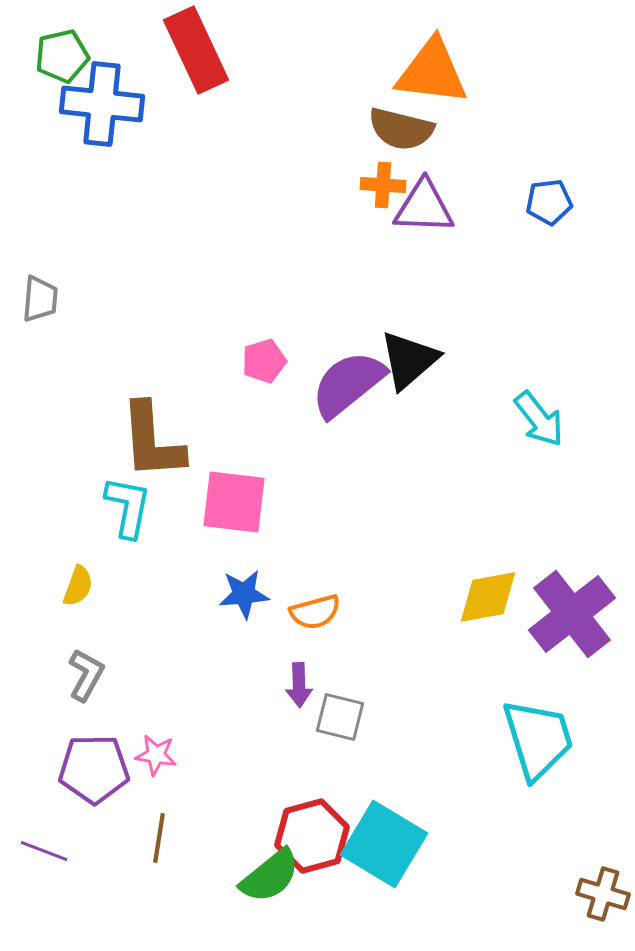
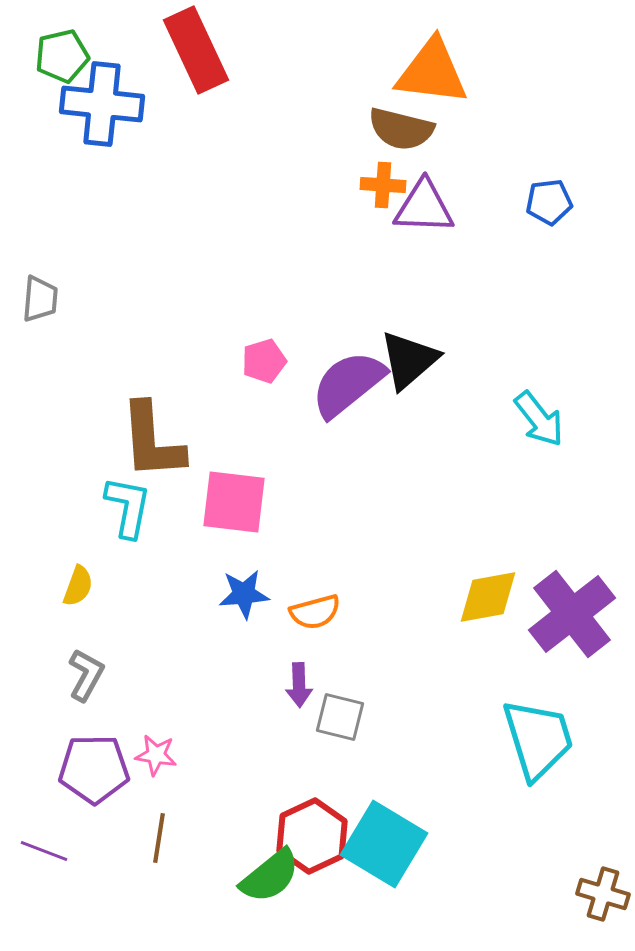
red hexagon: rotated 10 degrees counterclockwise
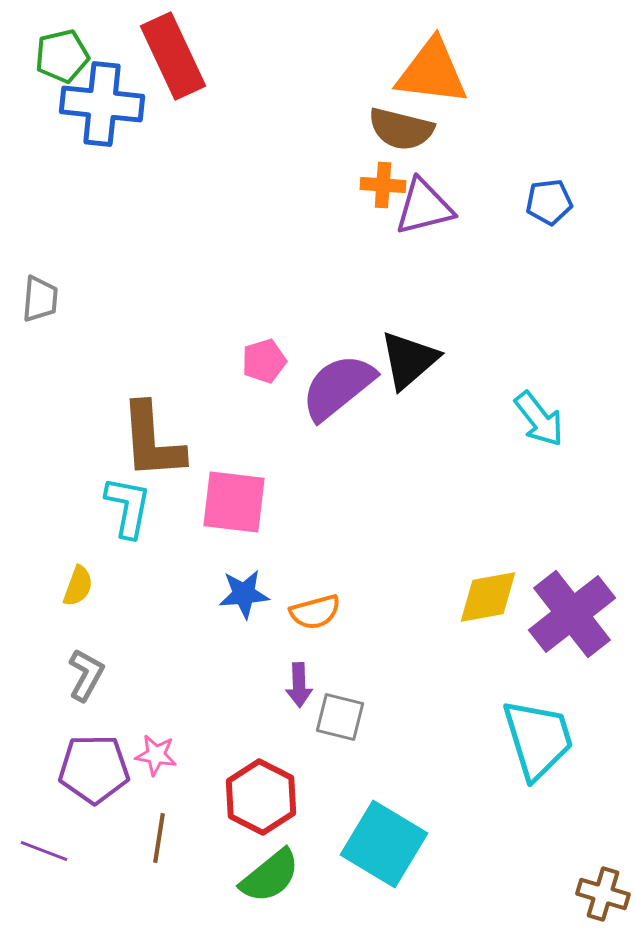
red rectangle: moved 23 px left, 6 px down
purple triangle: rotated 16 degrees counterclockwise
purple semicircle: moved 10 px left, 3 px down
red hexagon: moved 51 px left, 39 px up; rotated 8 degrees counterclockwise
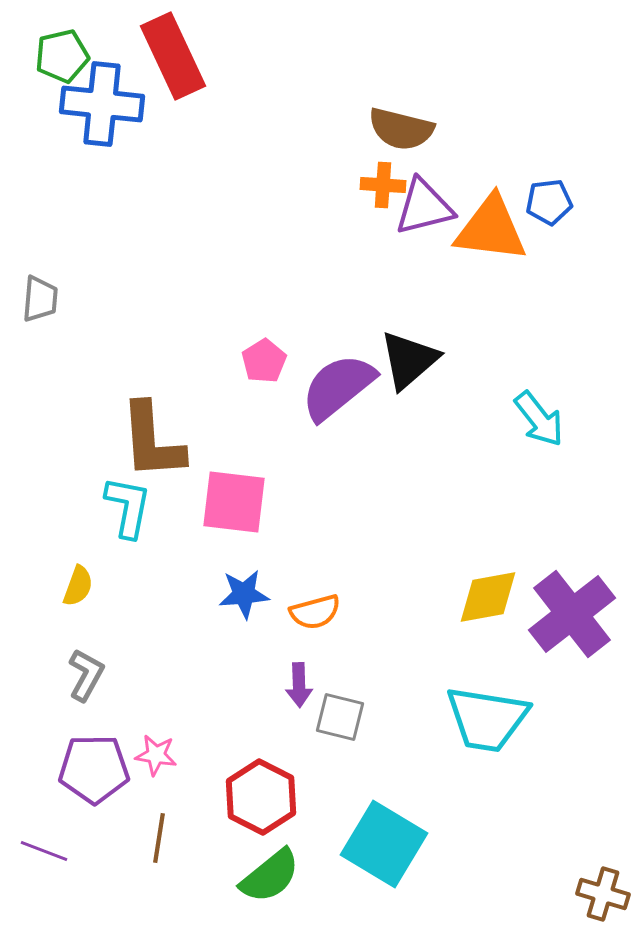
orange triangle: moved 59 px right, 157 px down
pink pentagon: rotated 15 degrees counterclockwise
cyan trapezoid: moved 51 px left, 20 px up; rotated 116 degrees clockwise
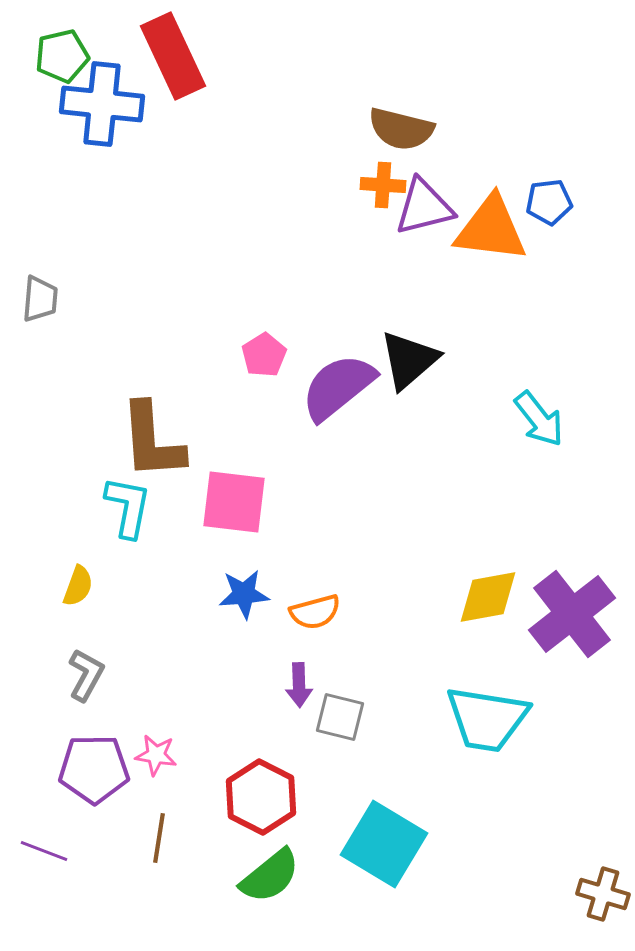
pink pentagon: moved 6 px up
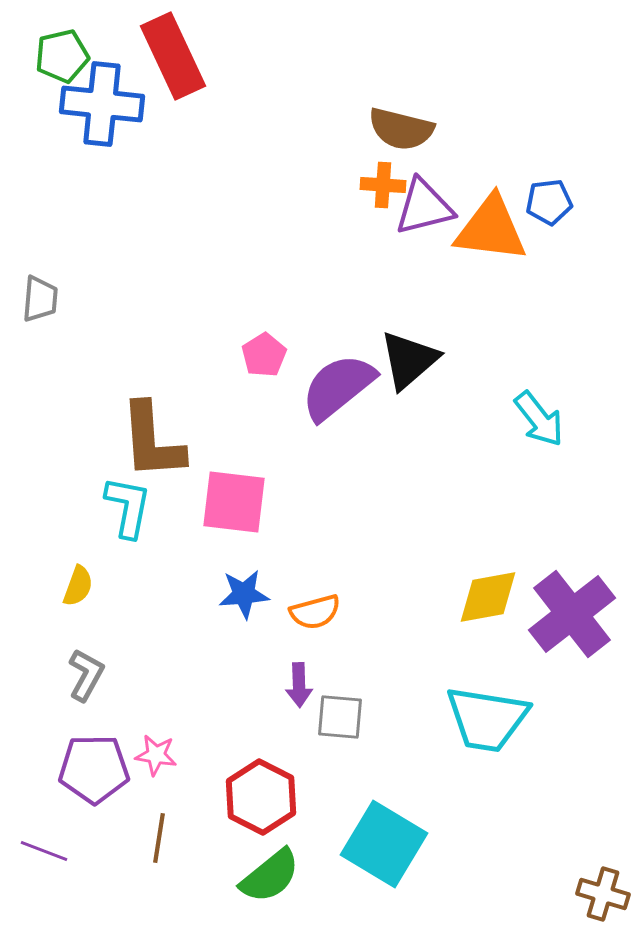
gray square: rotated 9 degrees counterclockwise
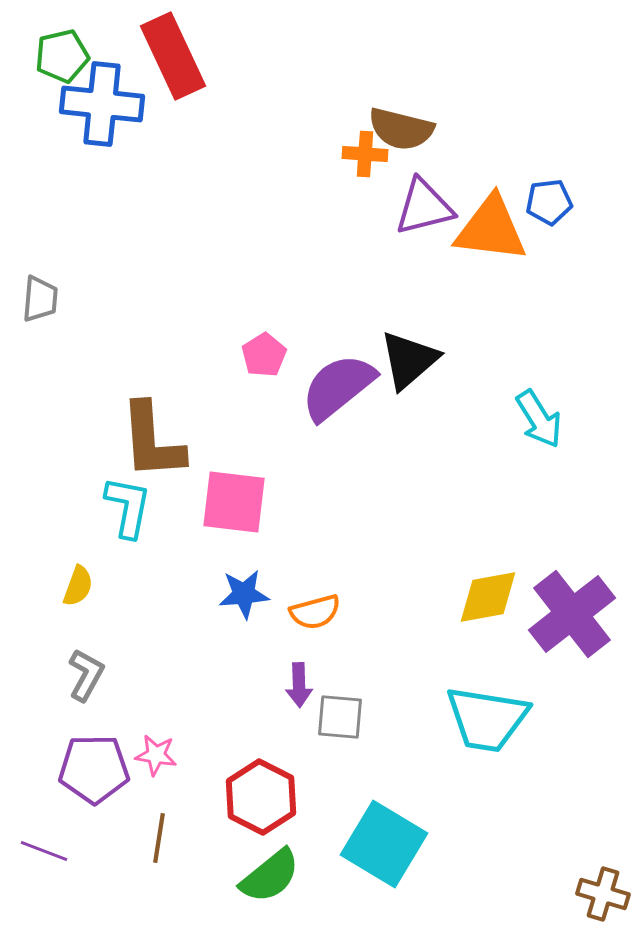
orange cross: moved 18 px left, 31 px up
cyan arrow: rotated 6 degrees clockwise
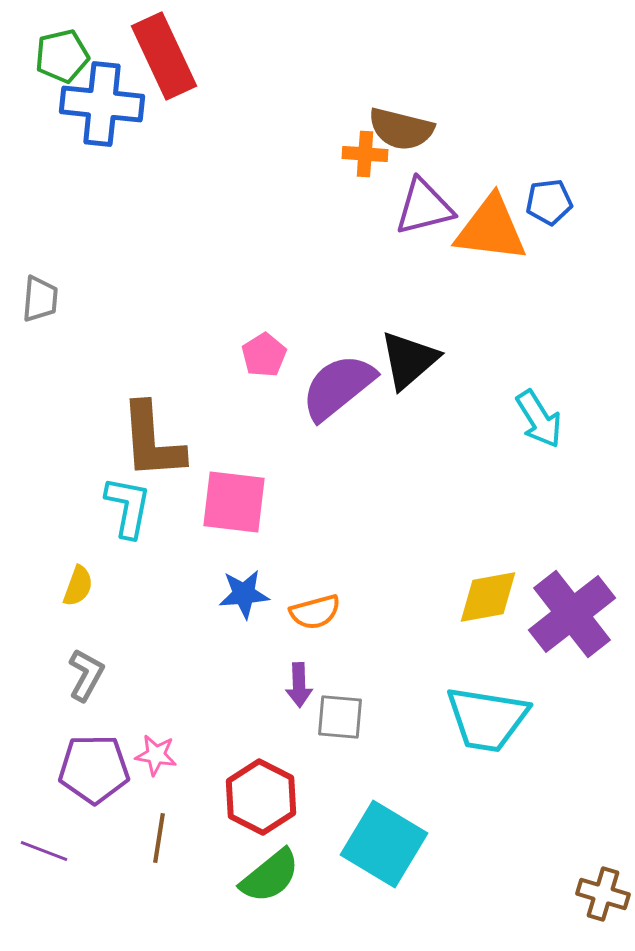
red rectangle: moved 9 px left
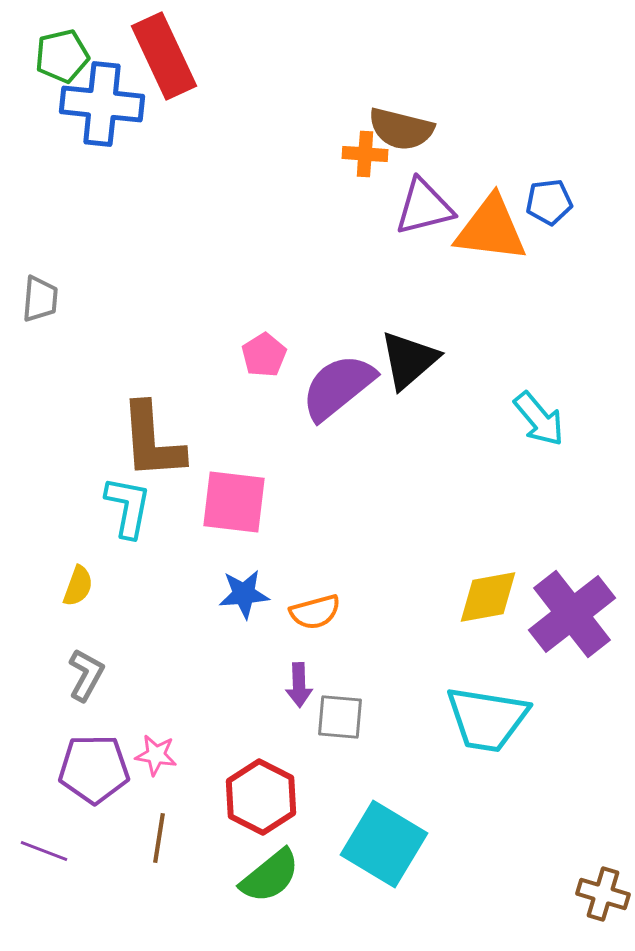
cyan arrow: rotated 8 degrees counterclockwise
